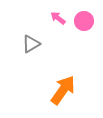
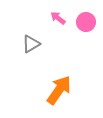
pink circle: moved 2 px right, 1 px down
orange arrow: moved 4 px left
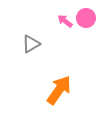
pink arrow: moved 7 px right, 3 px down
pink circle: moved 4 px up
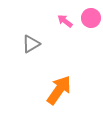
pink circle: moved 5 px right
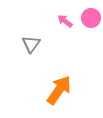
gray triangle: rotated 24 degrees counterclockwise
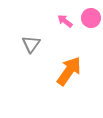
orange arrow: moved 10 px right, 19 px up
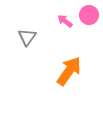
pink circle: moved 2 px left, 3 px up
gray triangle: moved 4 px left, 7 px up
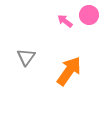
gray triangle: moved 1 px left, 20 px down
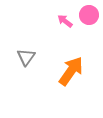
orange arrow: moved 2 px right
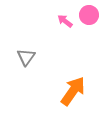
orange arrow: moved 2 px right, 20 px down
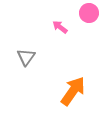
pink circle: moved 2 px up
pink arrow: moved 5 px left, 6 px down
